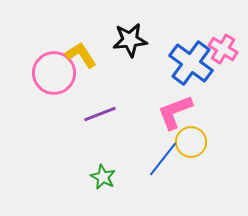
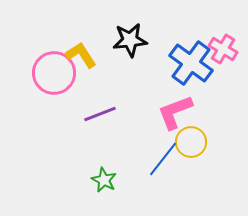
green star: moved 1 px right, 3 px down
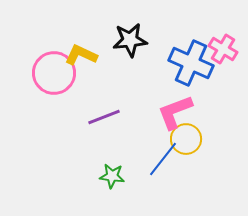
yellow L-shape: rotated 32 degrees counterclockwise
blue cross: rotated 12 degrees counterclockwise
purple line: moved 4 px right, 3 px down
yellow circle: moved 5 px left, 3 px up
green star: moved 8 px right, 4 px up; rotated 20 degrees counterclockwise
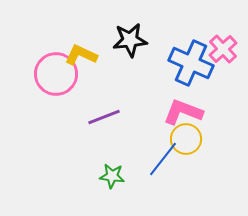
pink cross: rotated 16 degrees clockwise
pink circle: moved 2 px right, 1 px down
pink L-shape: moved 8 px right; rotated 42 degrees clockwise
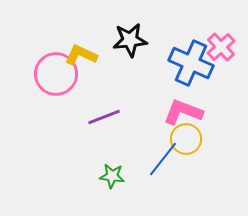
pink cross: moved 2 px left, 2 px up
